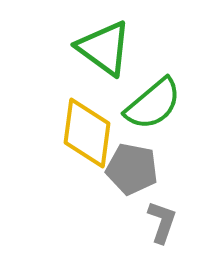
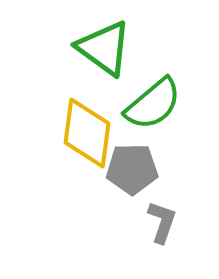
gray pentagon: rotated 12 degrees counterclockwise
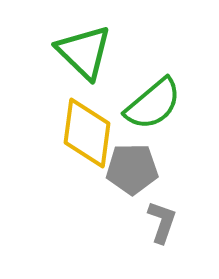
green triangle: moved 20 px left, 4 px down; rotated 8 degrees clockwise
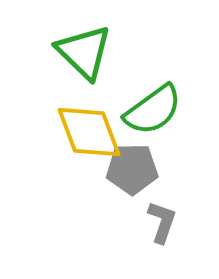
green semicircle: moved 6 px down; rotated 4 degrees clockwise
yellow diamond: moved 2 px right, 1 px up; rotated 28 degrees counterclockwise
